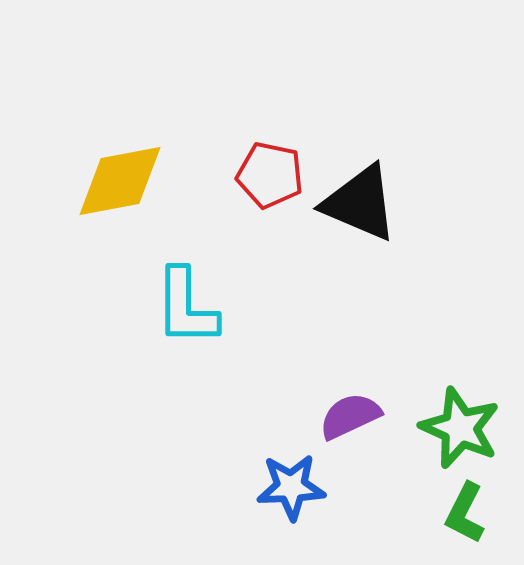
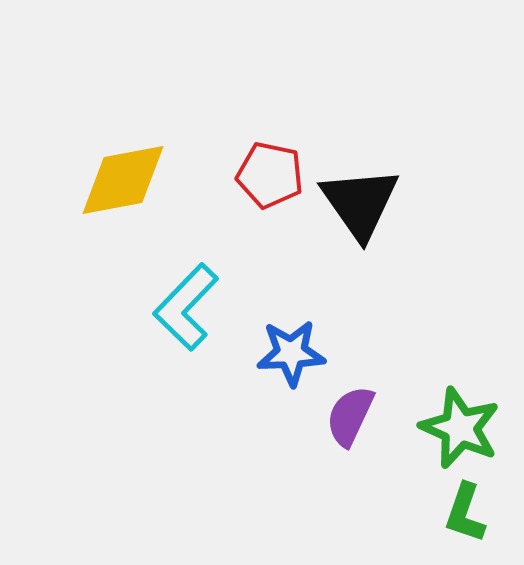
yellow diamond: moved 3 px right, 1 px up
black triangle: rotated 32 degrees clockwise
cyan L-shape: rotated 44 degrees clockwise
purple semicircle: rotated 40 degrees counterclockwise
blue star: moved 134 px up
green L-shape: rotated 8 degrees counterclockwise
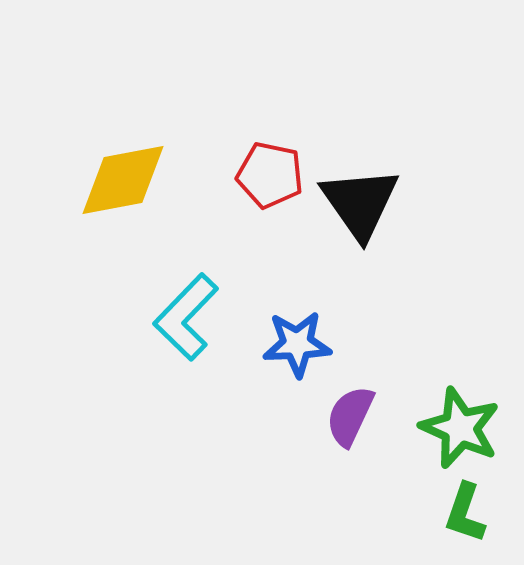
cyan L-shape: moved 10 px down
blue star: moved 6 px right, 9 px up
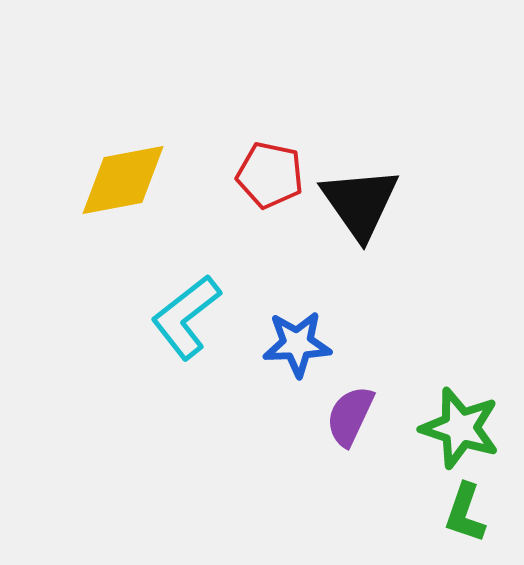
cyan L-shape: rotated 8 degrees clockwise
green star: rotated 6 degrees counterclockwise
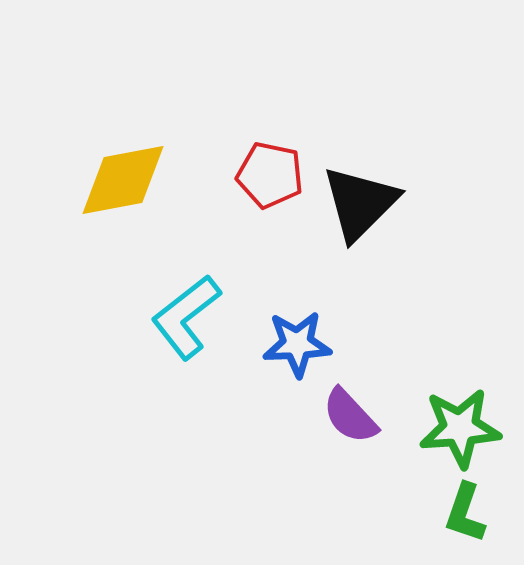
black triangle: rotated 20 degrees clockwise
purple semicircle: rotated 68 degrees counterclockwise
green star: rotated 22 degrees counterclockwise
